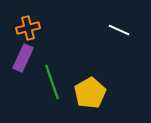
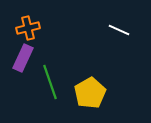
green line: moved 2 px left
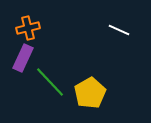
green line: rotated 24 degrees counterclockwise
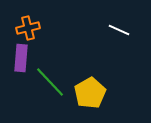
purple rectangle: moved 2 px left; rotated 20 degrees counterclockwise
